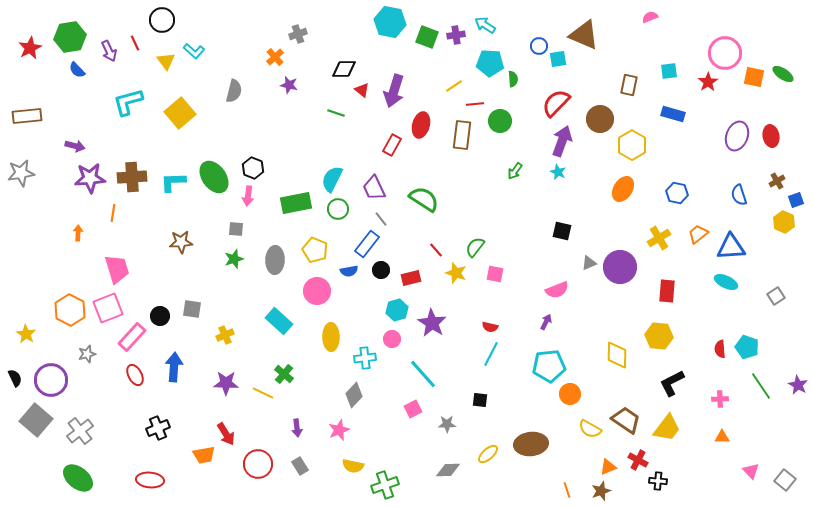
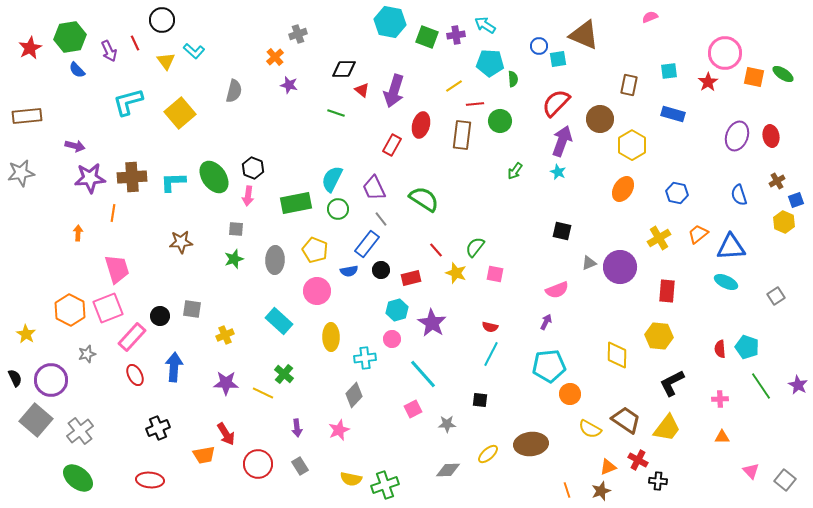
yellow semicircle at (353, 466): moved 2 px left, 13 px down
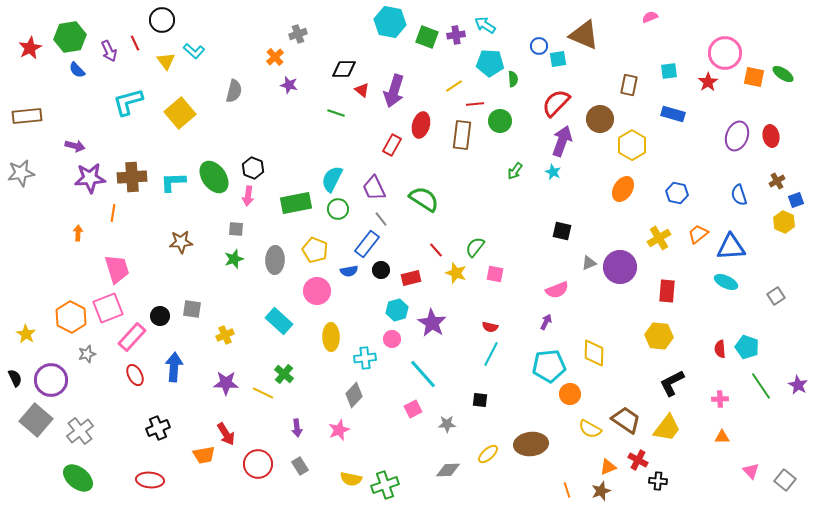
cyan star at (558, 172): moved 5 px left
orange hexagon at (70, 310): moved 1 px right, 7 px down
yellow diamond at (617, 355): moved 23 px left, 2 px up
